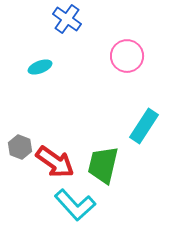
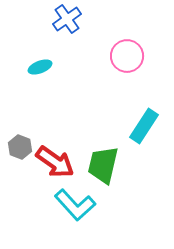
blue cross: rotated 20 degrees clockwise
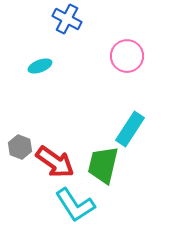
blue cross: rotated 28 degrees counterclockwise
cyan ellipse: moved 1 px up
cyan rectangle: moved 14 px left, 3 px down
cyan L-shape: rotated 9 degrees clockwise
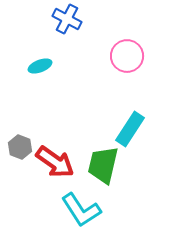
cyan L-shape: moved 6 px right, 5 px down
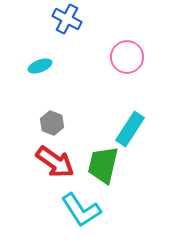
pink circle: moved 1 px down
gray hexagon: moved 32 px right, 24 px up
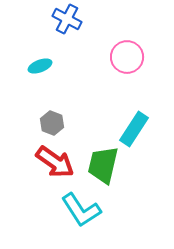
cyan rectangle: moved 4 px right
